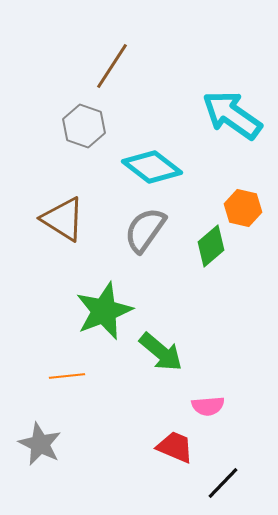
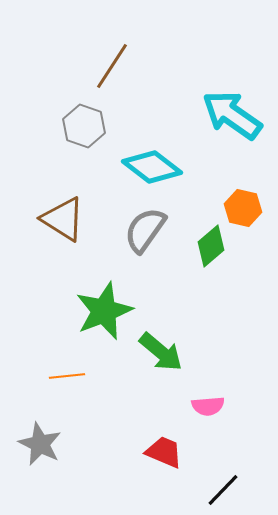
red trapezoid: moved 11 px left, 5 px down
black line: moved 7 px down
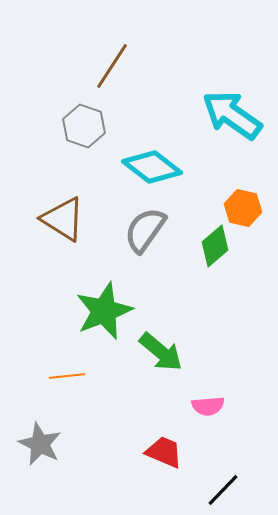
green diamond: moved 4 px right
